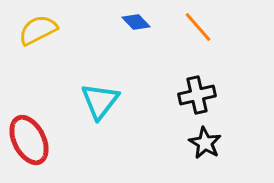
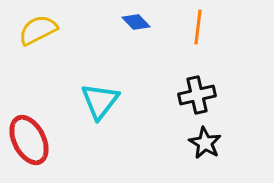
orange line: rotated 48 degrees clockwise
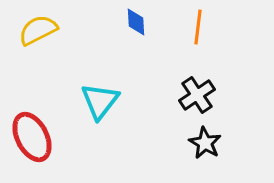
blue diamond: rotated 40 degrees clockwise
black cross: rotated 21 degrees counterclockwise
red ellipse: moved 3 px right, 3 px up
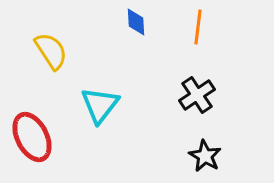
yellow semicircle: moved 13 px right, 21 px down; rotated 84 degrees clockwise
cyan triangle: moved 4 px down
black star: moved 13 px down
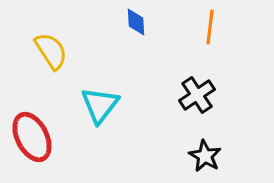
orange line: moved 12 px right
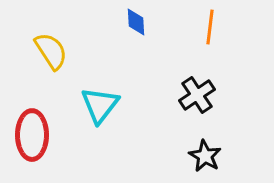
red ellipse: moved 2 px up; rotated 27 degrees clockwise
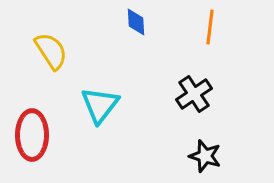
black cross: moved 3 px left, 1 px up
black star: rotated 12 degrees counterclockwise
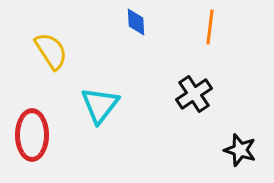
black star: moved 35 px right, 6 px up
